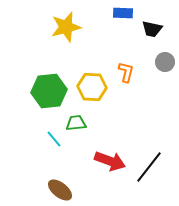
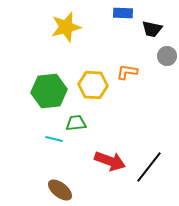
gray circle: moved 2 px right, 6 px up
orange L-shape: moved 1 px right; rotated 95 degrees counterclockwise
yellow hexagon: moved 1 px right, 2 px up
cyan line: rotated 36 degrees counterclockwise
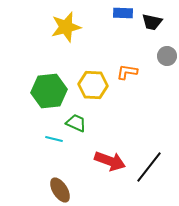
black trapezoid: moved 7 px up
green trapezoid: rotated 30 degrees clockwise
brown ellipse: rotated 20 degrees clockwise
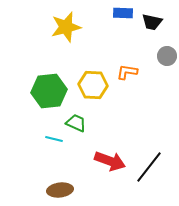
brown ellipse: rotated 65 degrees counterclockwise
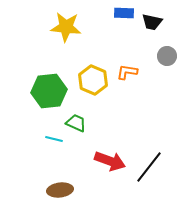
blue rectangle: moved 1 px right
yellow star: rotated 20 degrees clockwise
yellow hexagon: moved 5 px up; rotated 20 degrees clockwise
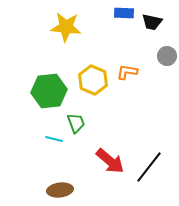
green trapezoid: rotated 45 degrees clockwise
red arrow: rotated 20 degrees clockwise
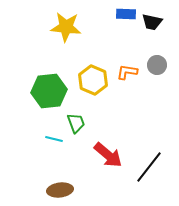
blue rectangle: moved 2 px right, 1 px down
gray circle: moved 10 px left, 9 px down
red arrow: moved 2 px left, 6 px up
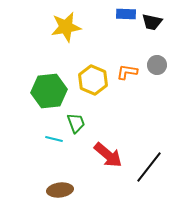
yellow star: rotated 16 degrees counterclockwise
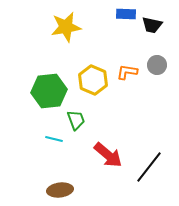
black trapezoid: moved 3 px down
green trapezoid: moved 3 px up
